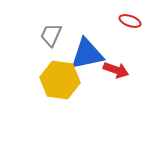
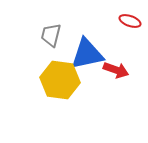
gray trapezoid: rotated 10 degrees counterclockwise
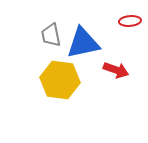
red ellipse: rotated 25 degrees counterclockwise
gray trapezoid: rotated 25 degrees counterclockwise
blue triangle: moved 4 px left, 11 px up
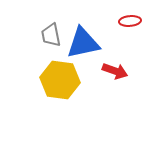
red arrow: moved 1 px left, 1 px down
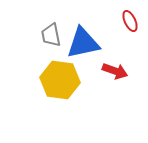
red ellipse: rotated 70 degrees clockwise
